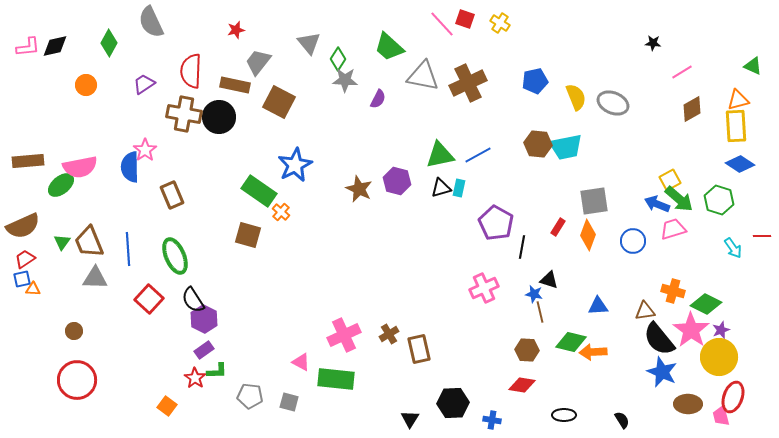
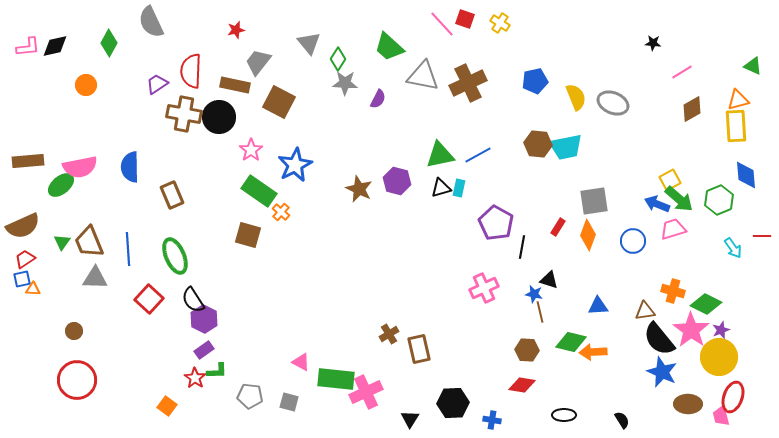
gray star at (345, 80): moved 3 px down
purple trapezoid at (144, 84): moved 13 px right
pink star at (145, 150): moved 106 px right
blue diamond at (740, 164): moved 6 px right, 11 px down; rotated 52 degrees clockwise
green hexagon at (719, 200): rotated 20 degrees clockwise
pink cross at (344, 335): moved 22 px right, 57 px down
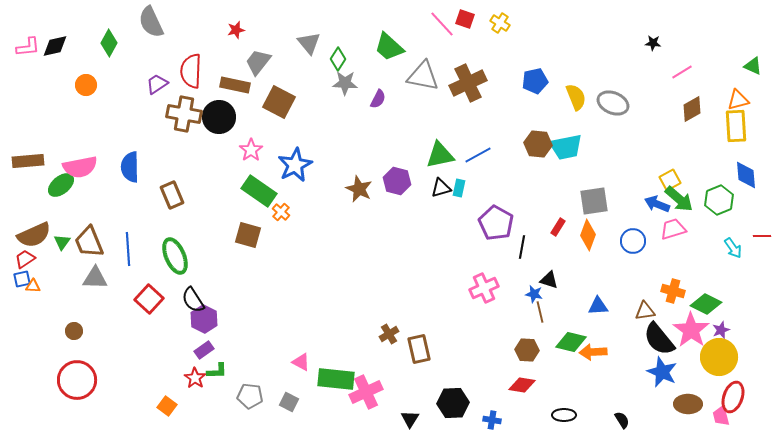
brown semicircle at (23, 226): moved 11 px right, 9 px down
orange triangle at (33, 289): moved 3 px up
gray square at (289, 402): rotated 12 degrees clockwise
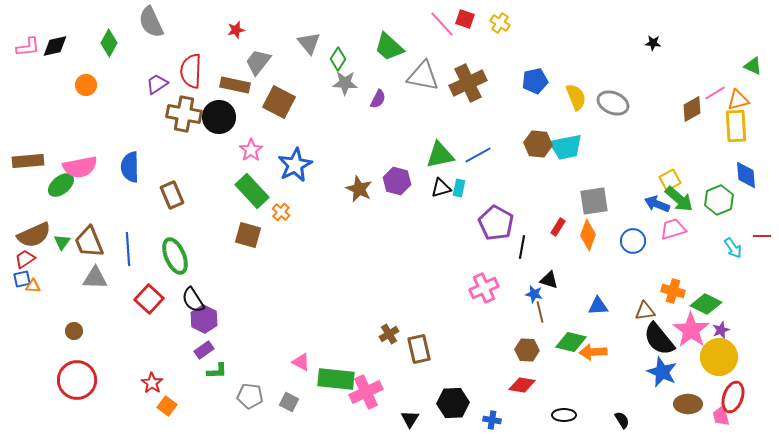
pink line at (682, 72): moved 33 px right, 21 px down
green rectangle at (259, 191): moved 7 px left; rotated 12 degrees clockwise
red star at (195, 378): moved 43 px left, 5 px down
